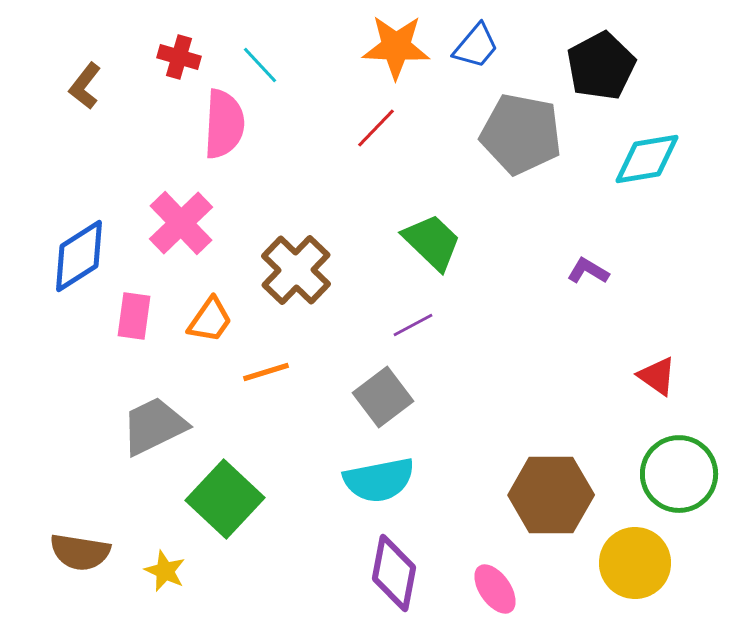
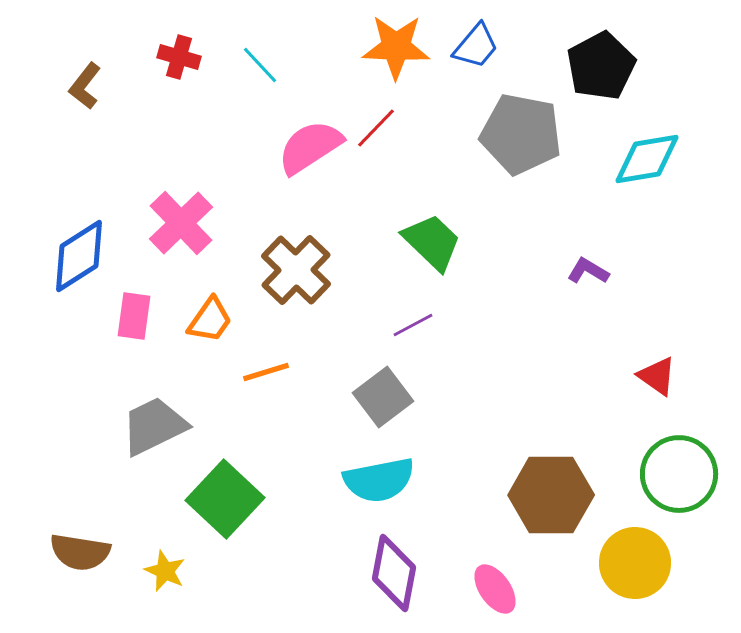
pink semicircle: moved 86 px right, 23 px down; rotated 126 degrees counterclockwise
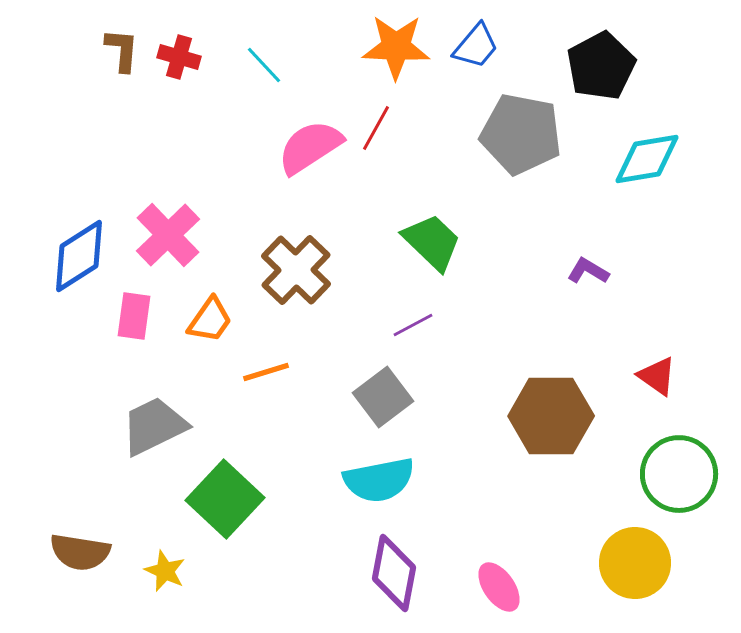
cyan line: moved 4 px right
brown L-shape: moved 37 px right, 36 px up; rotated 147 degrees clockwise
red line: rotated 15 degrees counterclockwise
pink cross: moved 13 px left, 12 px down
brown hexagon: moved 79 px up
pink ellipse: moved 4 px right, 2 px up
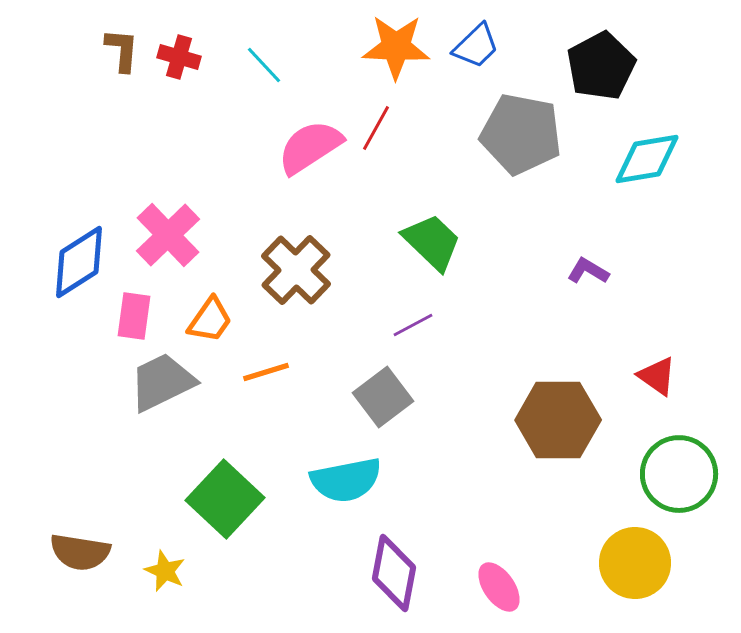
blue trapezoid: rotated 6 degrees clockwise
blue diamond: moved 6 px down
brown hexagon: moved 7 px right, 4 px down
gray trapezoid: moved 8 px right, 44 px up
cyan semicircle: moved 33 px left
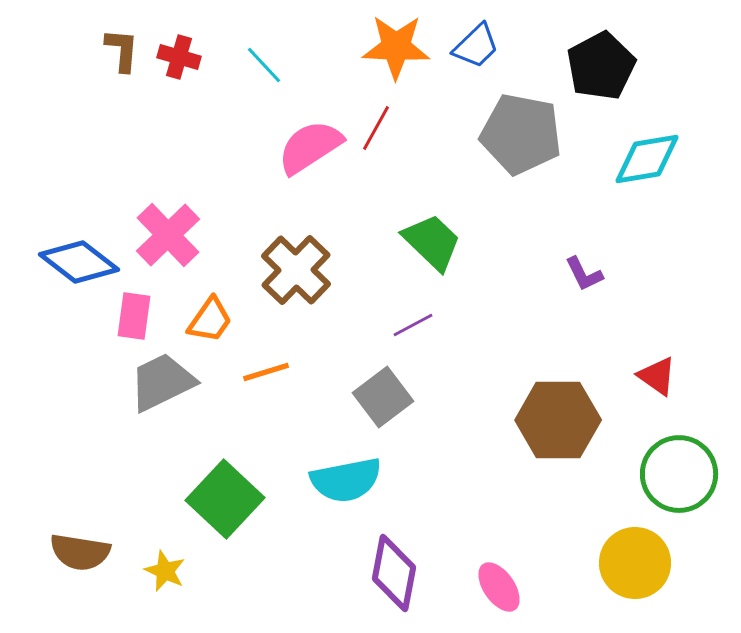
blue diamond: rotated 70 degrees clockwise
purple L-shape: moved 4 px left, 3 px down; rotated 147 degrees counterclockwise
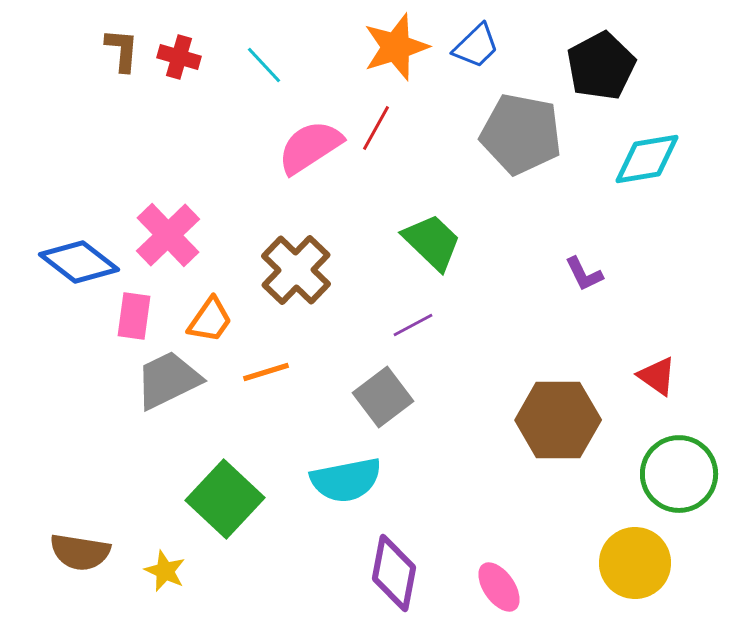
orange star: rotated 20 degrees counterclockwise
gray trapezoid: moved 6 px right, 2 px up
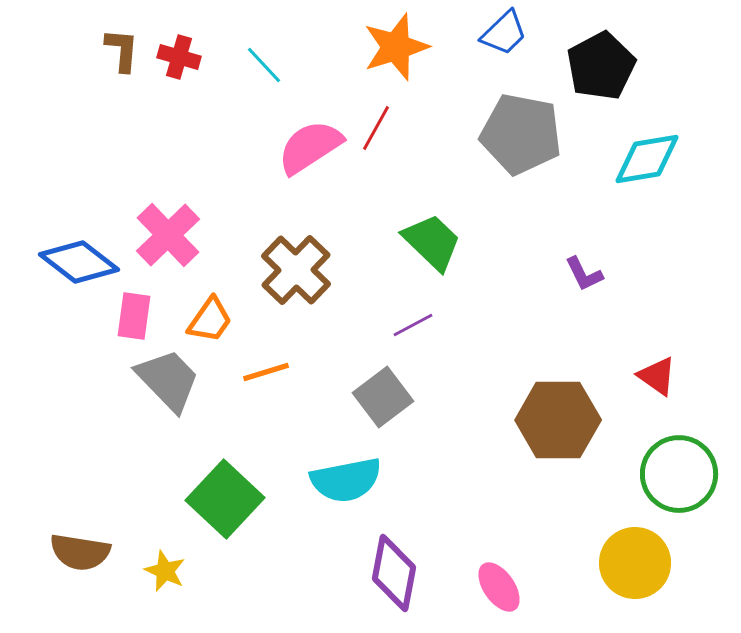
blue trapezoid: moved 28 px right, 13 px up
gray trapezoid: rotated 72 degrees clockwise
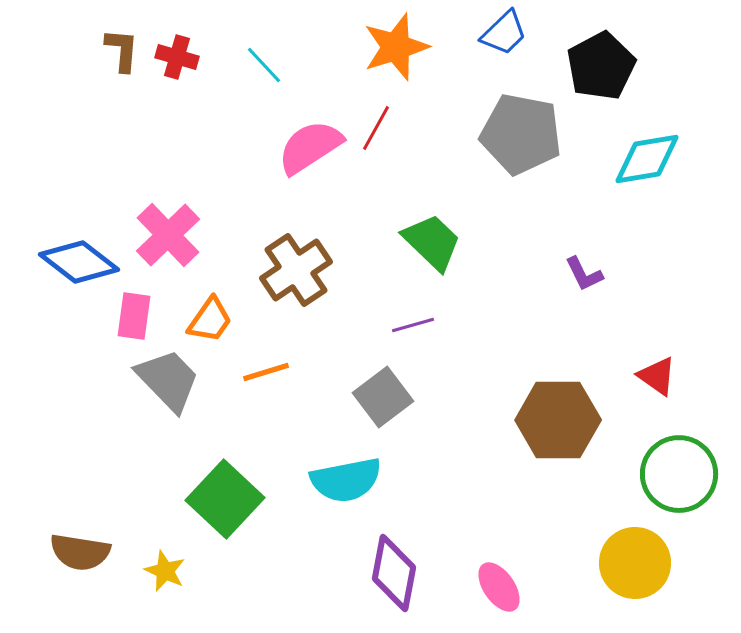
red cross: moved 2 px left
brown cross: rotated 12 degrees clockwise
purple line: rotated 12 degrees clockwise
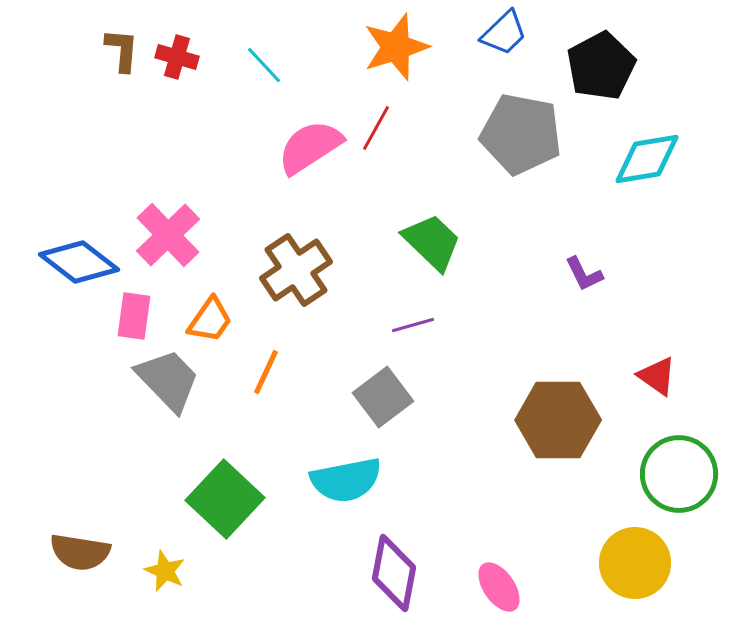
orange line: rotated 48 degrees counterclockwise
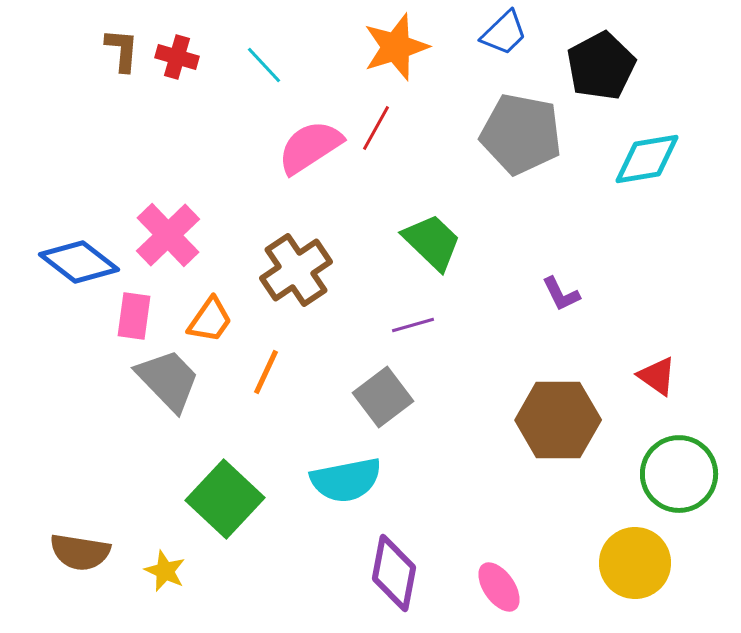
purple L-shape: moved 23 px left, 20 px down
